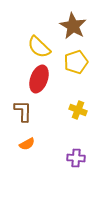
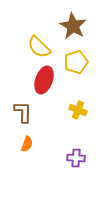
red ellipse: moved 5 px right, 1 px down
brown L-shape: moved 1 px down
orange semicircle: rotated 42 degrees counterclockwise
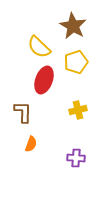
yellow cross: rotated 36 degrees counterclockwise
orange semicircle: moved 4 px right
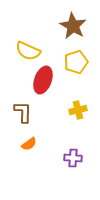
yellow semicircle: moved 11 px left, 4 px down; rotated 20 degrees counterclockwise
red ellipse: moved 1 px left
orange semicircle: moved 2 px left; rotated 35 degrees clockwise
purple cross: moved 3 px left
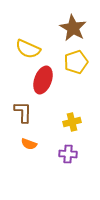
brown star: moved 2 px down
yellow semicircle: moved 2 px up
yellow cross: moved 6 px left, 12 px down
orange semicircle: rotated 56 degrees clockwise
purple cross: moved 5 px left, 4 px up
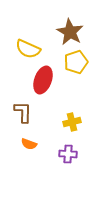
brown star: moved 3 px left, 4 px down
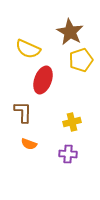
yellow pentagon: moved 5 px right, 2 px up
